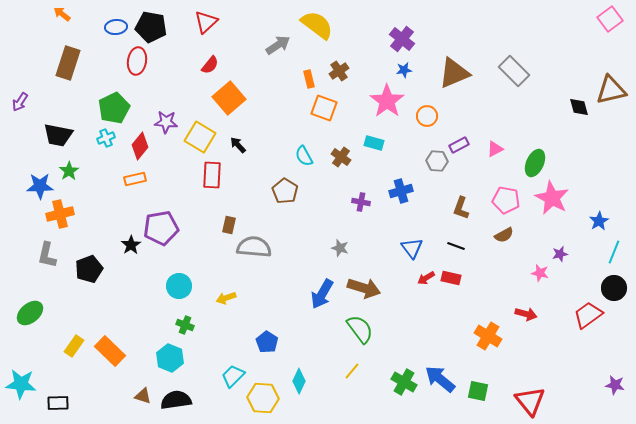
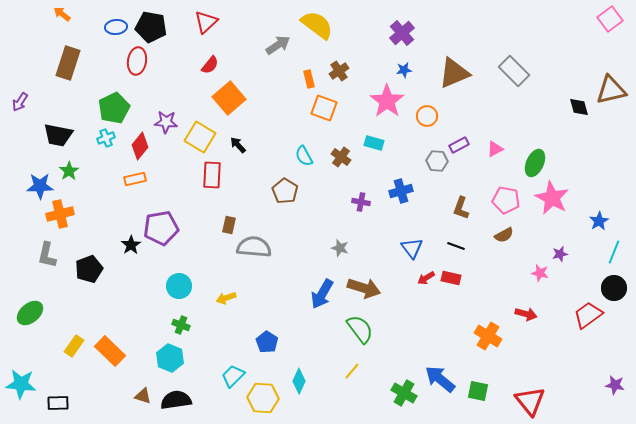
purple cross at (402, 39): moved 6 px up; rotated 10 degrees clockwise
green cross at (185, 325): moved 4 px left
green cross at (404, 382): moved 11 px down
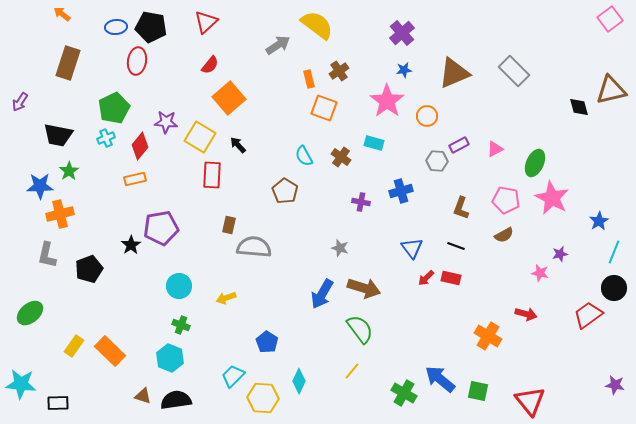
red arrow at (426, 278): rotated 12 degrees counterclockwise
